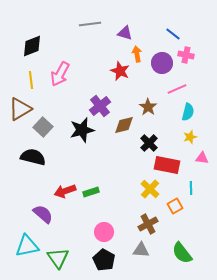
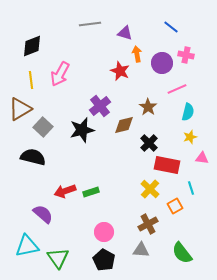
blue line: moved 2 px left, 7 px up
cyan line: rotated 16 degrees counterclockwise
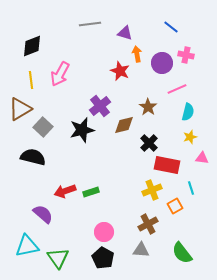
yellow cross: moved 2 px right, 1 px down; rotated 24 degrees clockwise
black pentagon: moved 1 px left, 2 px up
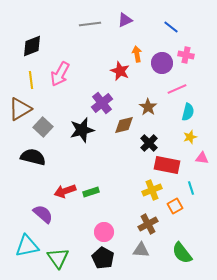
purple triangle: moved 13 px up; rotated 42 degrees counterclockwise
purple cross: moved 2 px right, 3 px up
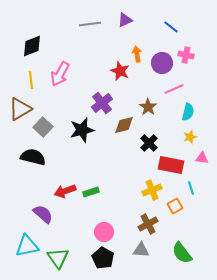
pink line: moved 3 px left
red rectangle: moved 4 px right
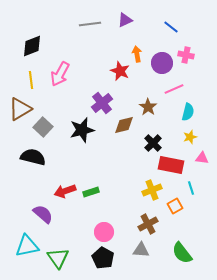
black cross: moved 4 px right
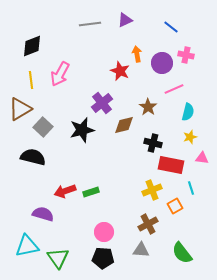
black cross: rotated 30 degrees counterclockwise
purple semicircle: rotated 25 degrees counterclockwise
black pentagon: rotated 25 degrees counterclockwise
